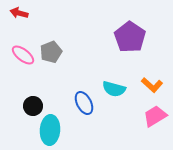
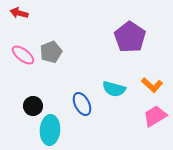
blue ellipse: moved 2 px left, 1 px down
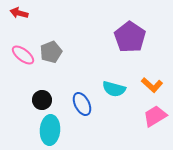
black circle: moved 9 px right, 6 px up
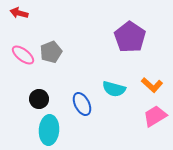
black circle: moved 3 px left, 1 px up
cyan ellipse: moved 1 px left
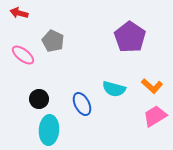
gray pentagon: moved 2 px right, 11 px up; rotated 25 degrees counterclockwise
orange L-shape: moved 1 px down
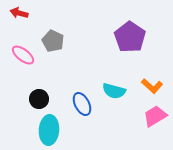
cyan semicircle: moved 2 px down
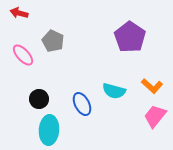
pink ellipse: rotated 10 degrees clockwise
pink trapezoid: rotated 20 degrees counterclockwise
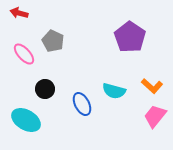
pink ellipse: moved 1 px right, 1 px up
black circle: moved 6 px right, 10 px up
cyan ellipse: moved 23 px left, 10 px up; rotated 64 degrees counterclockwise
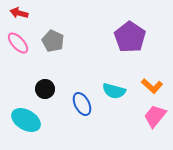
pink ellipse: moved 6 px left, 11 px up
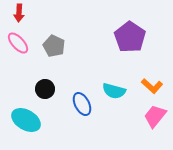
red arrow: rotated 102 degrees counterclockwise
gray pentagon: moved 1 px right, 5 px down
